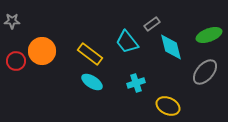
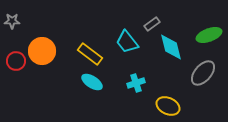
gray ellipse: moved 2 px left, 1 px down
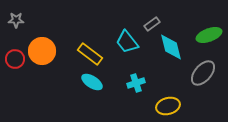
gray star: moved 4 px right, 1 px up
red circle: moved 1 px left, 2 px up
yellow ellipse: rotated 40 degrees counterclockwise
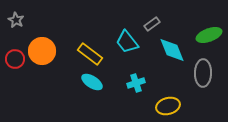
gray star: rotated 28 degrees clockwise
cyan diamond: moved 1 px right, 3 px down; rotated 8 degrees counterclockwise
gray ellipse: rotated 40 degrees counterclockwise
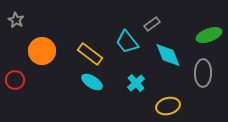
cyan diamond: moved 4 px left, 5 px down
red circle: moved 21 px down
cyan cross: rotated 24 degrees counterclockwise
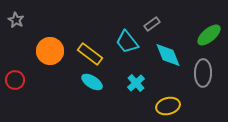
green ellipse: rotated 20 degrees counterclockwise
orange circle: moved 8 px right
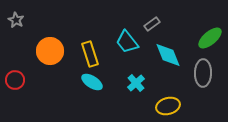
green ellipse: moved 1 px right, 3 px down
yellow rectangle: rotated 35 degrees clockwise
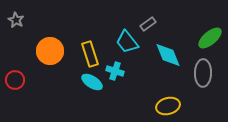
gray rectangle: moved 4 px left
cyan cross: moved 21 px left, 12 px up; rotated 30 degrees counterclockwise
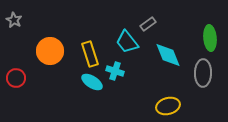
gray star: moved 2 px left
green ellipse: rotated 55 degrees counterclockwise
red circle: moved 1 px right, 2 px up
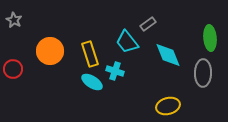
red circle: moved 3 px left, 9 px up
